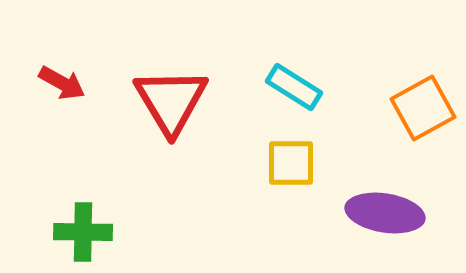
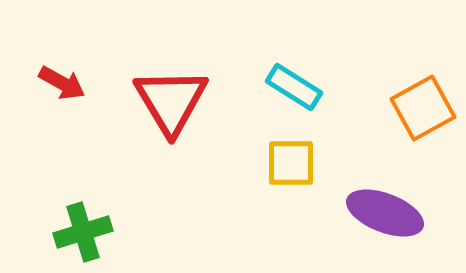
purple ellipse: rotated 12 degrees clockwise
green cross: rotated 18 degrees counterclockwise
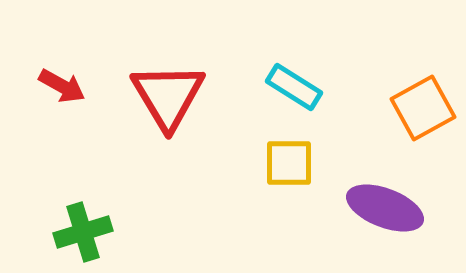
red arrow: moved 3 px down
red triangle: moved 3 px left, 5 px up
yellow square: moved 2 px left
purple ellipse: moved 5 px up
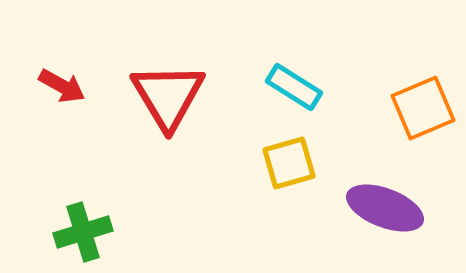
orange square: rotated 6 degrees clockwise
yellow square: rotated 16 degrees counterclockwise
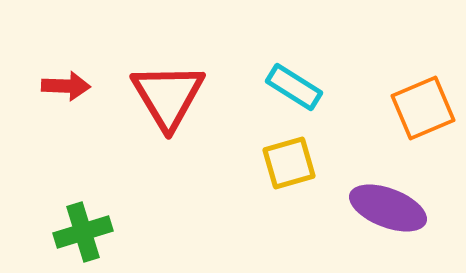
red arrow: moved 4 px right; rotated 27 degrees counterclockwise
purple ellipse: moved 3 px right
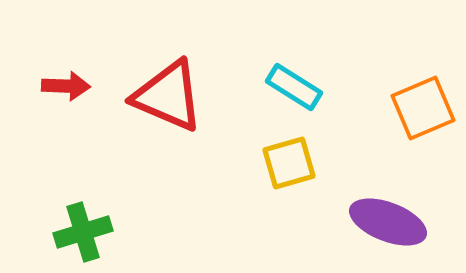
red triangle: rotated 36 degrees counterclockwise
purple ellipse: moved 14 px down
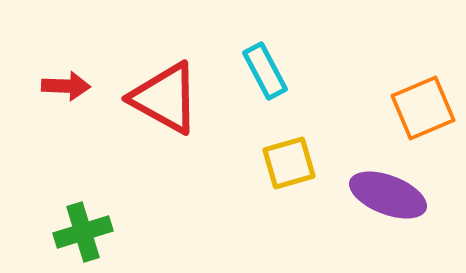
cyan rectangle: moved 29 px left, 16 px up; rotated 30 degrees clockwise
red triangle: moved 3 px left, 2 px down; rotated 6 degrees clockwise
purple ellipse: moved 27 px up
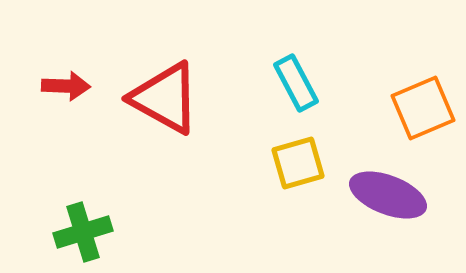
cyan rectangle: moved 31 px right, 12 px down
yellow square: moved 9 px right
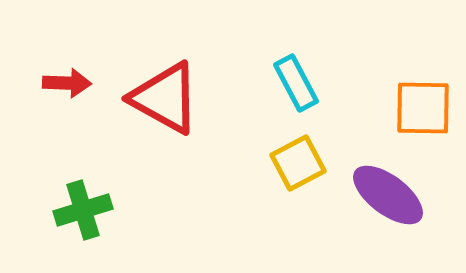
red arrow: moved 1 px right, 3 px up
orange square: rotated 24 degrees clockwise
yellow square: rotated 12 degrees counterclockwise
purple ellipse: rotated 16 degrees clockwise
green cross: moved 22 px up
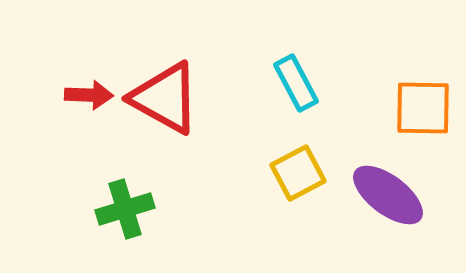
red arrow: moved 22 px right, 12 px down
yellow square: moved 10 px down
green cross: moved 42 px right, 1 px up
